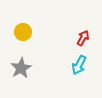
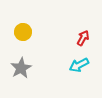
cyan arrow: rotated 36 degrees clockwise
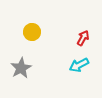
yellow circle: moved 9 px right
